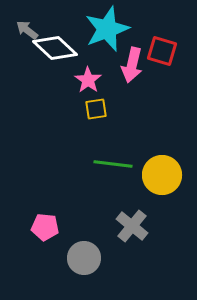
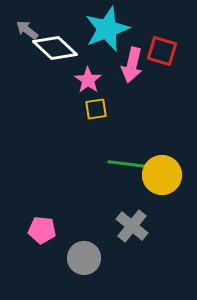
green line: moved 14 px right
pink pentagon: moved 3 px left, 3 px down
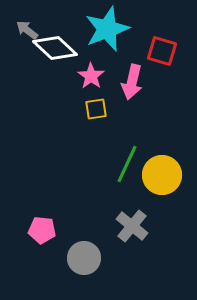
pink arrow: moved 17 px down
pink star: moved 3 px right, 4 px up
green line: rotated 72 degrees counterclockwise
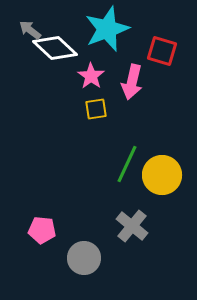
gray arrow: moved 3 px right
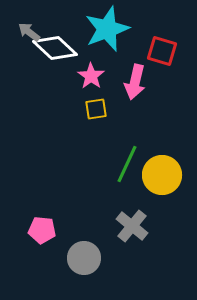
gray arrow: moved 1 px left, 2 px down
pink arrow: moved 3 px right
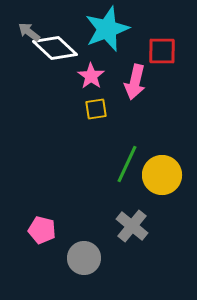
red square: rotated 16 degrees counterclockwise
pink pentagon: rotated 8 degrees clockwise
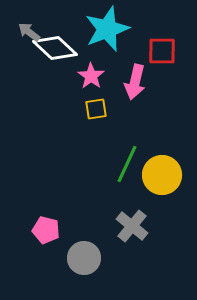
pink pentagon: moved 4 px right
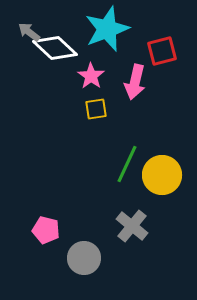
red square: rotated 16 degrees counterclockwise
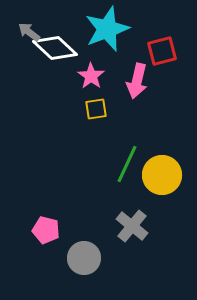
pink arrow: moved 2 px right, 1 px up
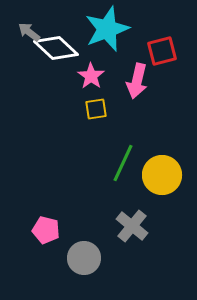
white diamond: moved 1 px right
green line: moved 4 px left, 1 px up
